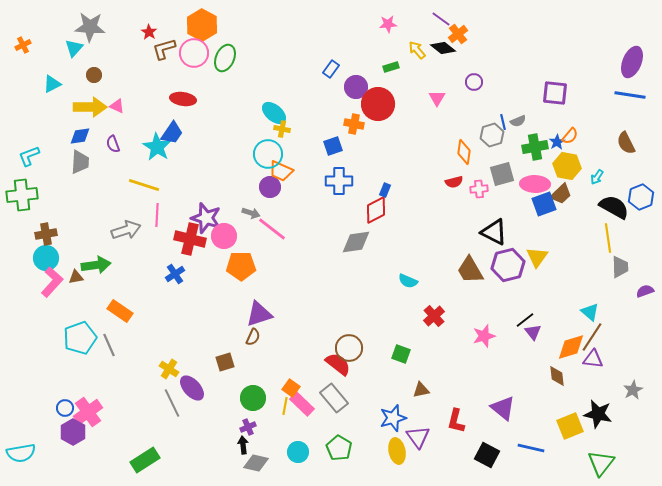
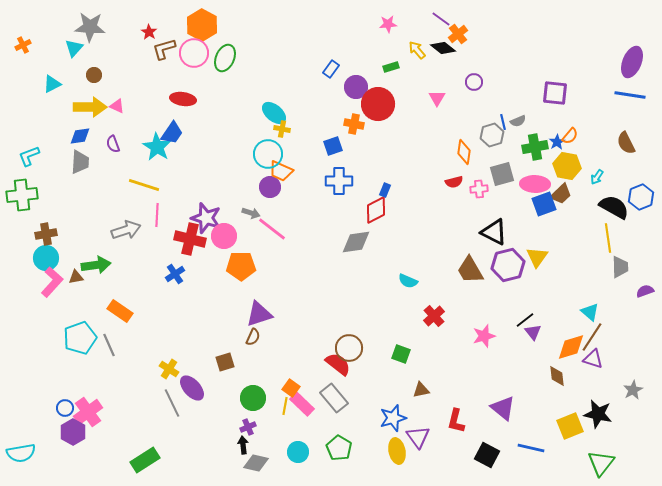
purple triangle at (593, 359): rotated 10 degrees clockwise
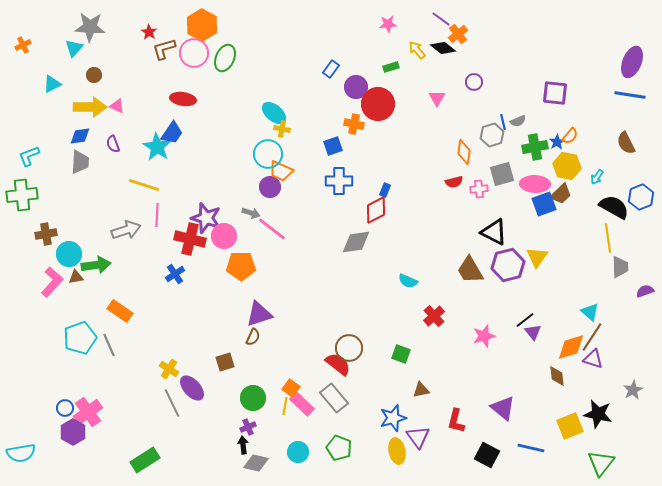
cyan circle at (46, 258): moved 23 px right, 4 px up
green pentagon at (339, 448): rotated 10 degrees counterclockwise
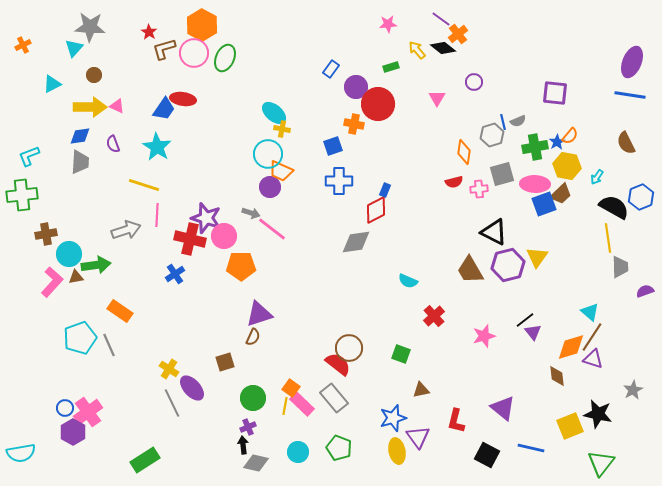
blue trapezoid at (172, 133): moved 8 px left, 24 px up
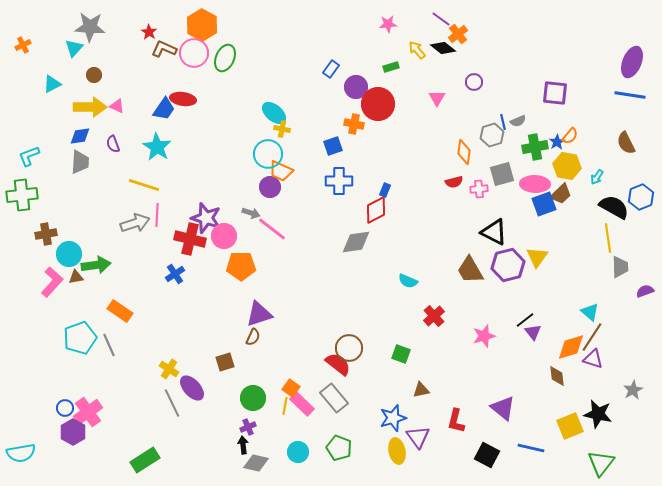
brown L-shape at (164, 49): rotated 40 degrees clockwise
gray arrow at (126, 230): moved 9 px right, 7 px up
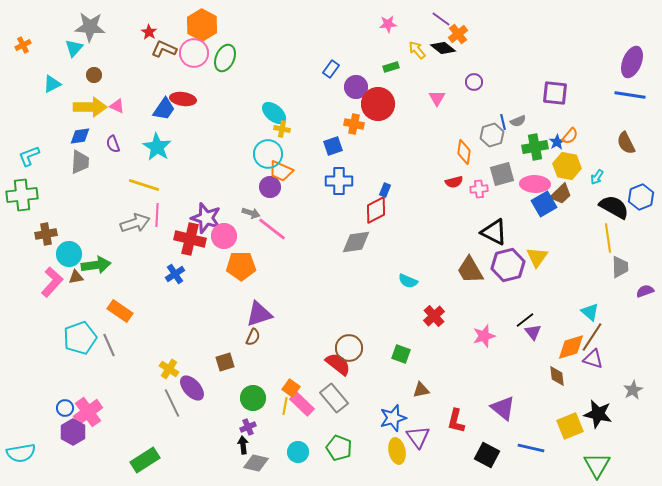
blue square at (544, 204): rotated 10 degrees counterclockwise
green triangle at (601, 463): moved 4 px left, 2 px down; rotated 8 degrees counterclockwise
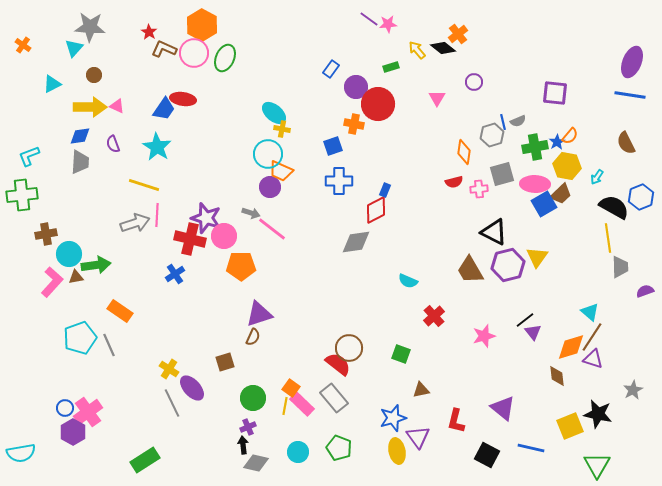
purple line at (441, 19): moved 72 px left
orange cross at (23, 45): rotated 28 degrees counterclockwise
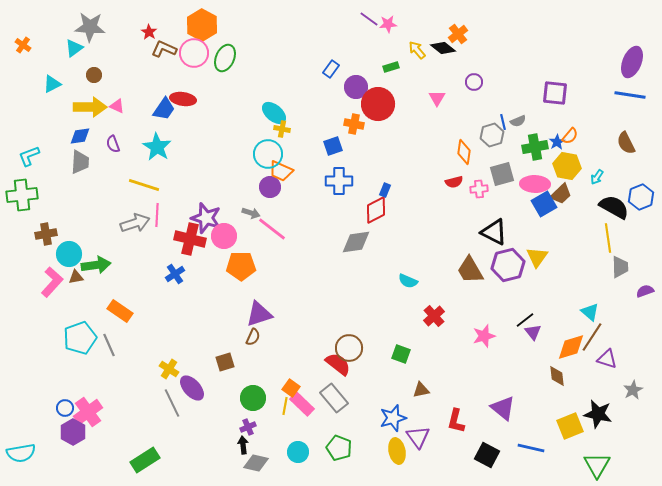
cyan triangle at (74, 48): rotated 12 degrees clockwise
purple triangle at (593, 359): moved 14 px right
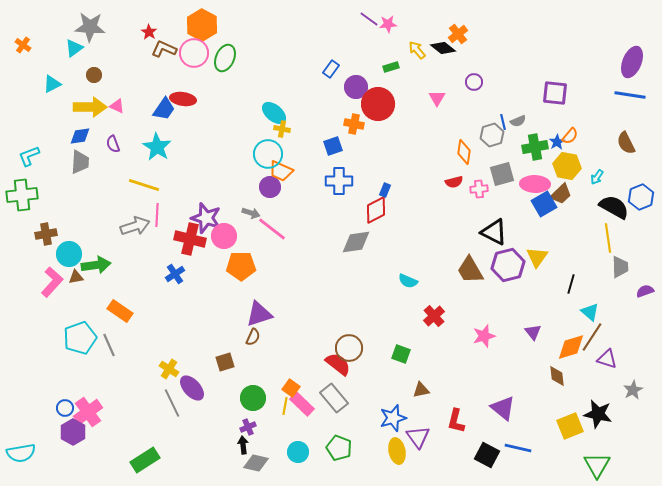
gray arrow at (135, 223): moved 3 px down
black line at (525, 320): moved 46 px right, 36 px up; rotated 36 degrees counterclockwise
blue line at (531, 448): moved 13 px left
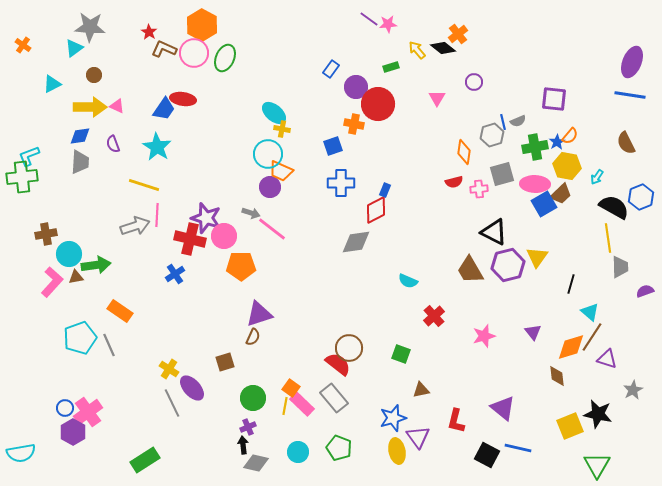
purple square at (555, 93): moved 1 px left, 6 px down
blue cross at (339, 181): moved 2 px right, 2 px down
green cross at (22, 195): moved 18 px up
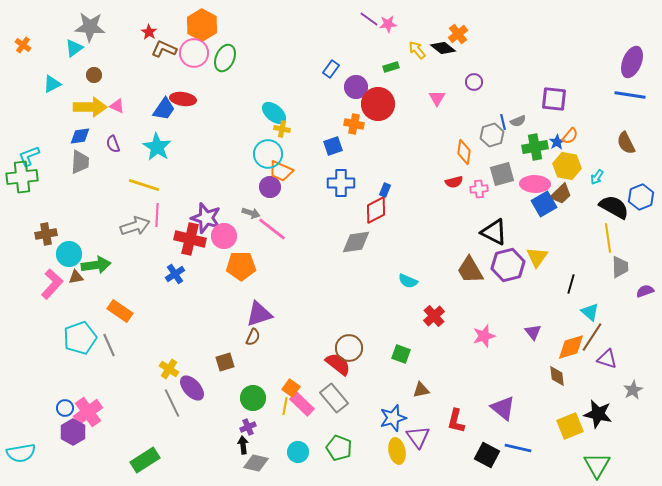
pink L-shape at (52, 282): moved 2 px down
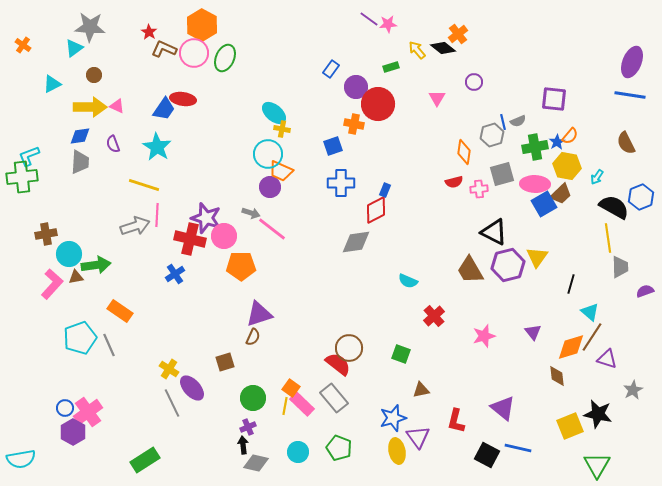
cyan semicircle at (21, 453): moved 6 px down
